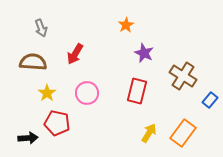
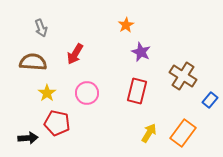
purple star: moved 3 px left, 1 px up
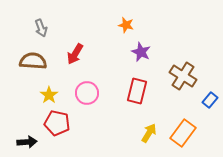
orange star: rotated 28 degrees counterclockwise
brown semicircle: moved 1 px up
yellow star: moved 2 px right, 2 px down
black arrow: moved 1 px left, 4 px down
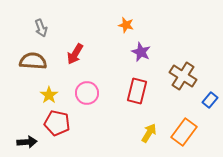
orange rectangle: moved 1 px right, 1 px up
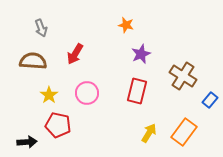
purple star: moved 2 px down; rotated 24 degrees clockwise
red pentagon: moved 1 px right, 2 px down
